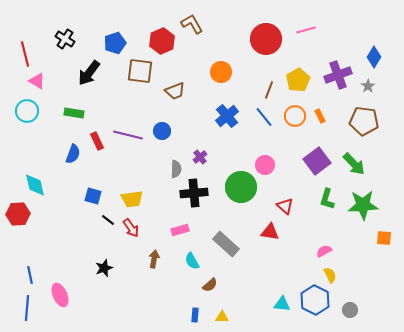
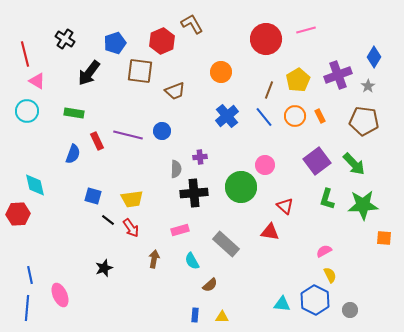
purple cross at (200, 157): rotated 32 degrees clockwise
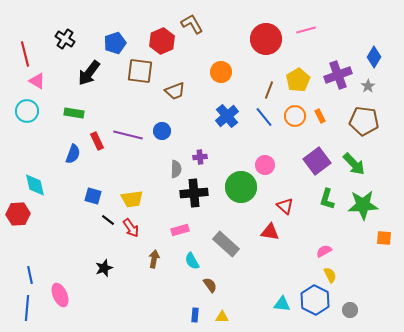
brown semicircle at (210, 285): rotated 84 degrees counterclockwise
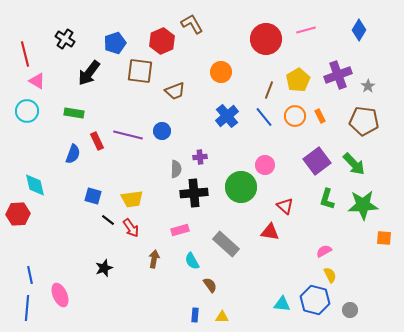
blue diamond at (374, 57): moved 15 px left, 27 px up
blue hexagon at (315, 300): rotated 12 degrees counterclockwise
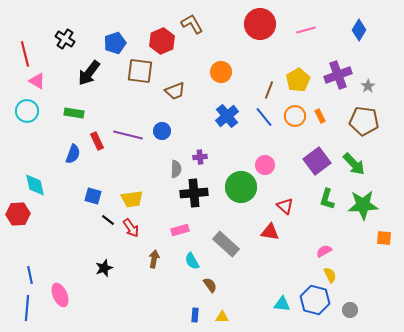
red circle at (266, 39): moved 6 px left, 15 px up
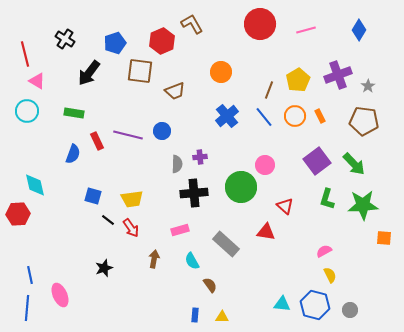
gray semicircle at (176, 169): moved 1 px right, 5 px up
red triangle at (270, 232): moved 4 px left
blue hexagon at (315, 300): moved 5 px down
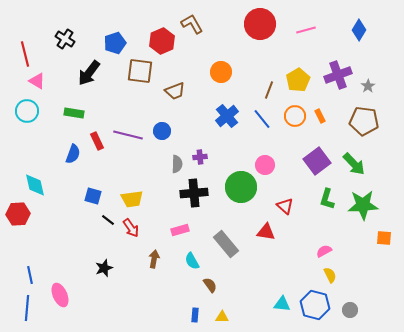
blue line at (264, 117): moved 2 px left, 2 px down
gray rectangle at (226, 244): rotated 8 degrees clockwise
